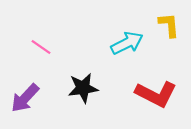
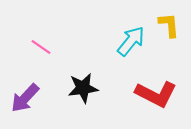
cyan arrow: moved 4 px right, 2 px up; rotated 24 degrees counterclockwise
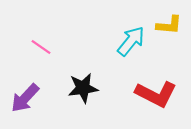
yellow L-shape: rotated 100 degrees clockwise
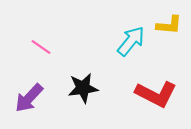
purple arrow: moved 4 px right
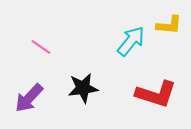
red L-shape: rotated 9 degrees counterclockwise
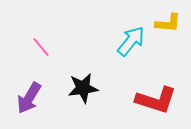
yellow L-shape: moved 1 px left, 2 px up
pink line: rotated 15 degrees clockwise
red L-shape: moved 6 px down
purple arrow: rotated 12 degrees counterclockwise
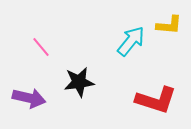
yellow L-shape: moved 1 px right, 2 px down
black star: moved 4 px left, 6 px up
purple arrow: rotated 108 degrees counterclockwise
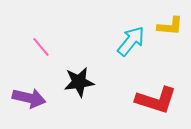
yellow L-shape: moved 1 px right, 1 px down
